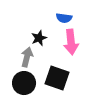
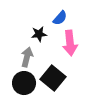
blue semicircle: moved 4 px left; rotated 56 degrees counterclockwise
black star: moved 4 px up; rotated 14 degrees clockwise
pink arrow: moved 1 px left, 1 px down
black square: moved 4 px left; rotated 20 degrees clockwise
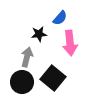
black circle: moved 2 px left, 1 px up
